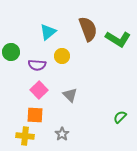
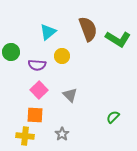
green semicircle: moved 7 px left
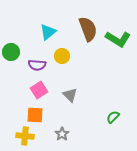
pink square: rotated 12 degrees clockwise
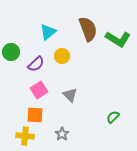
purple semicircle: moved 1 px left, 1 px up; rotated 48 degrees counterclockwise
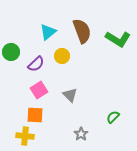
brown semicircle: moved 6 px left, 2 px down
gray star: moved 19 px right
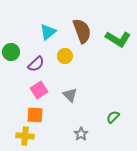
yellow circle: moved 3 px right
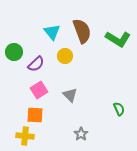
cyan triangle: moved 4 px right; rotated 30 degrees counterclockwise
green circle: moved 3 px right
green semicircle: moved 6 px right, 8 px up; rotated 112 degrees clockwise
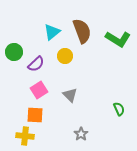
cyan triangle: rotated 30 degrees clockwise
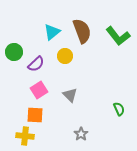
green L-shape: moved 3 px up; rotated 20 degrees clockwise
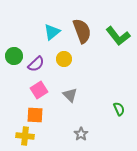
green circle: moved 4 px down
yellow circle: moved 1 px left, 3 px down
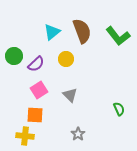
yellow circle: moved 2 px right
gray star: moved 3 px left
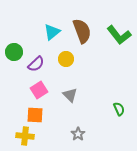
green L-shape: moved 1 px right, 1 px up
green circle: moved 4 px up
